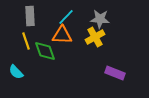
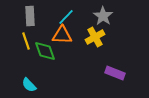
gray star: moved 3 px right, 3 px up; rotated 30 degrees clockwise
cyan semicircle: moved 13 px right, 13 px down
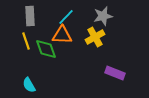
gray star: rotated 24 degrees clockwise
green diamond: moved 1 px right, 2 px up
cyan semicircle: rotated 14 degrees clockwise
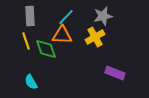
cyan semicircle: moved 2 px right, 3 px up
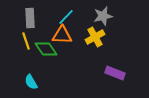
gray rectangle: moved 2 px down
green diamond: rotated 15 degrees counterclockwise
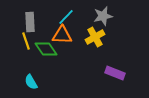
gray rectangle: moved 4 px down
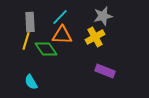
cyan line: moved 6 px left
yellow line: rotated 36 degrees clockwise
purple rectangle: moved 10 px left, 2 px up
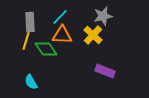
yellow cross: moved 2 px left, 2 px up; rotated 18 degrees counterclockwise
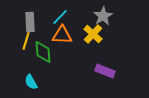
gray star: rotated 18 degrees counterclockwise
yellow cross: moved 1 px up
green diamond: moved 3 px left, 3 px down; rotated 30 degrees clockwise
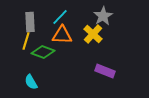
green diamond: rotated 65 degrees counterclockwise
